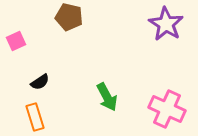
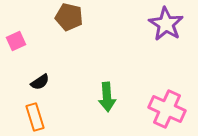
green arrow: rotated 24 degrees clockwise
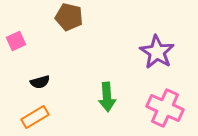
purple star: moved 9 px left, 28 px down
black semicircle: rotated 18 degrees clockwise
pink cross: moved 2 px left, 1 px up
orange rectangle: rotated 76 degrees clockwise
